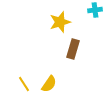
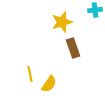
yellow star: moved 2 px right
brown rectangle: moved 1 px up; rotated 36 degrees counterclockwise
yellow line: moved 6 px right, 10 px up; rotated 21 degrees clockwise
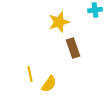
yellow star: moved 3 px left
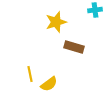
yellow star: moved 3 px left
brown rectangle: moved 1 px right, 1 px up; rotated 54 degrees counterclockwise
yellow semicircle: rotated 18 degrees clockwise
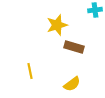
yellow star: moved 1 px right, 3 px down
yellow line: moved 3 px up
yellow semicircle: moved 23 px right
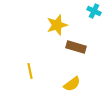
cyan cross: moved 1 px left, 1 px down; rotated 32 degrees clockwise
brown rectangle: moved 2 px right
